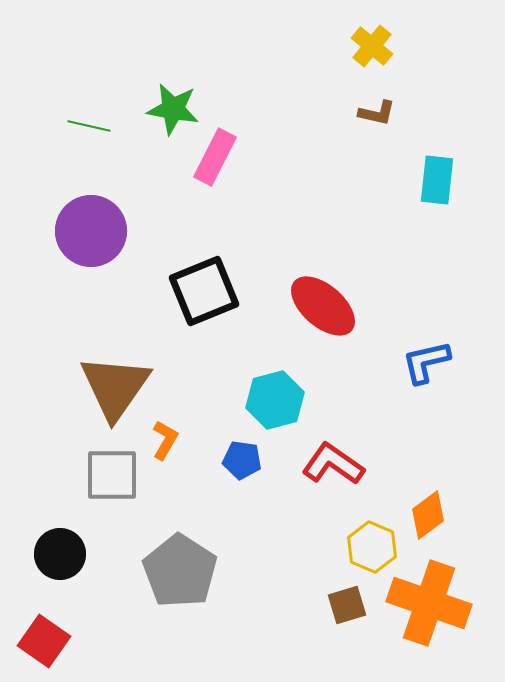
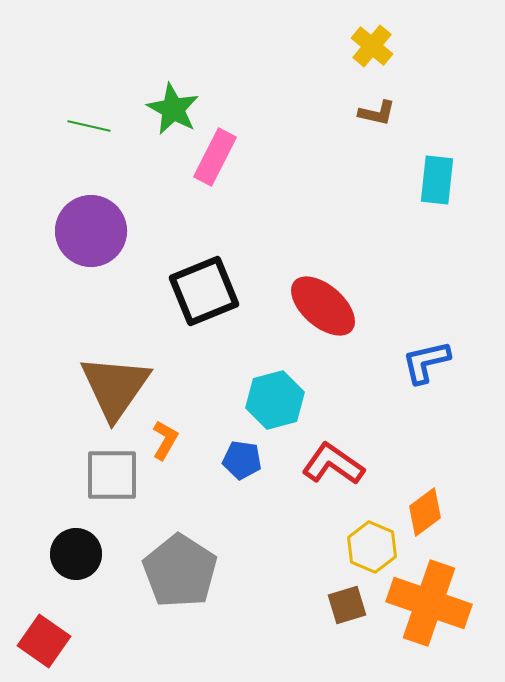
green star: rotated 18 degrees clockwise
orange diamond: moved 3 px left, 3 px up
black circle: moved 16 px right
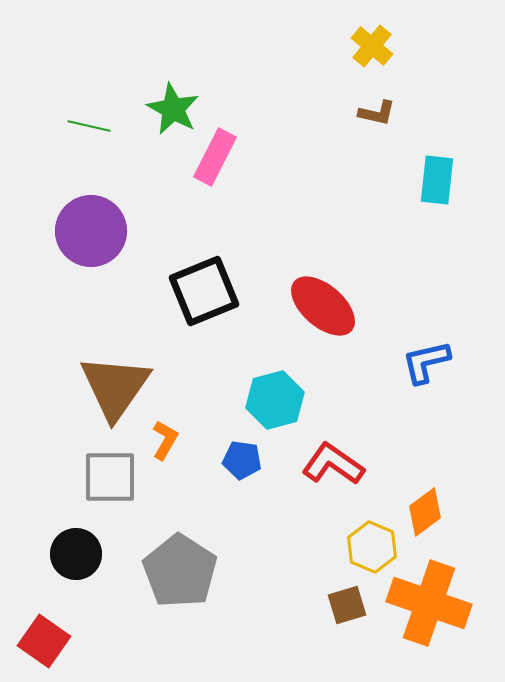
gray square: moved 2 px left, 2 px down
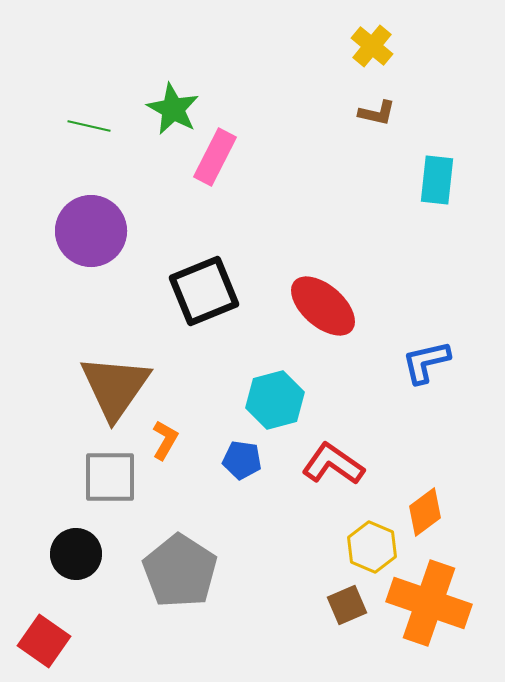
brown square: rotated 6 degrees counterclockwise
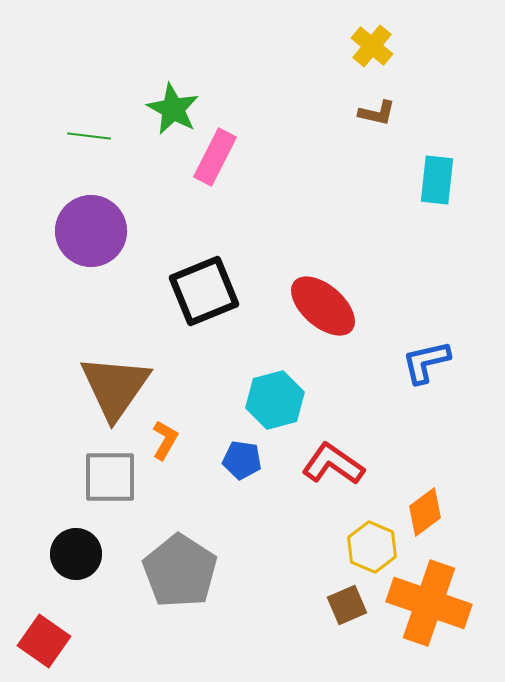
green line: moved 10 px down; rotated 6 degrees counterclockwise
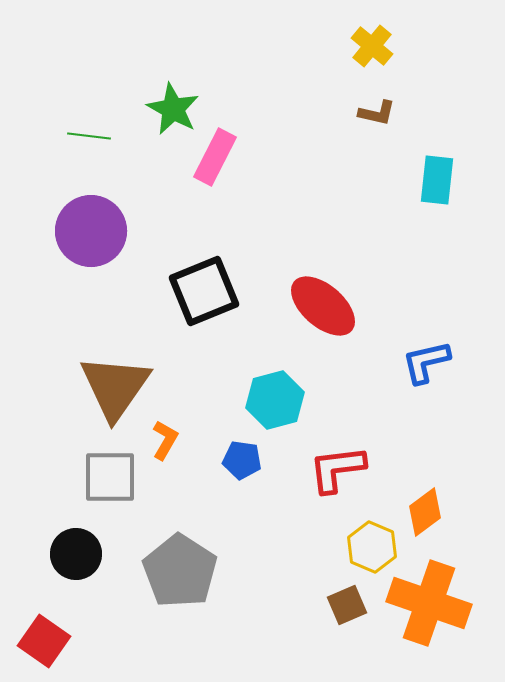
red L-shape: moved 4 px right, 5 px down; rotated 42 degrees counterclockwise
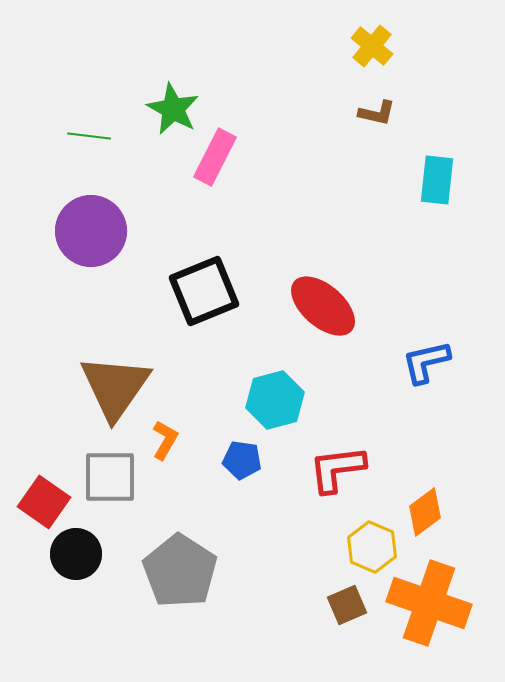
red square: moved 139 px up
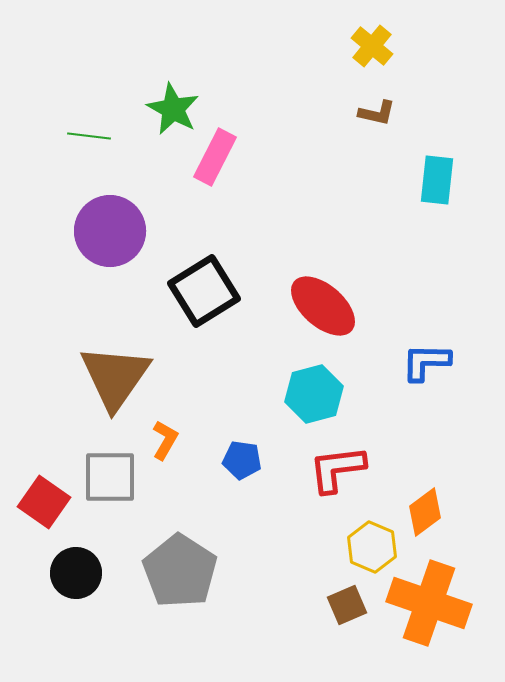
purple circle: moved 19 px right
black square: rotated 10 degrees counterclockwise
blue L-shape: rotated 14 degrees clockwise
brown triangle: moved 10 px up
cyan hexagon: moved 39 px right, 6 px up
black circle: moved 19 px down
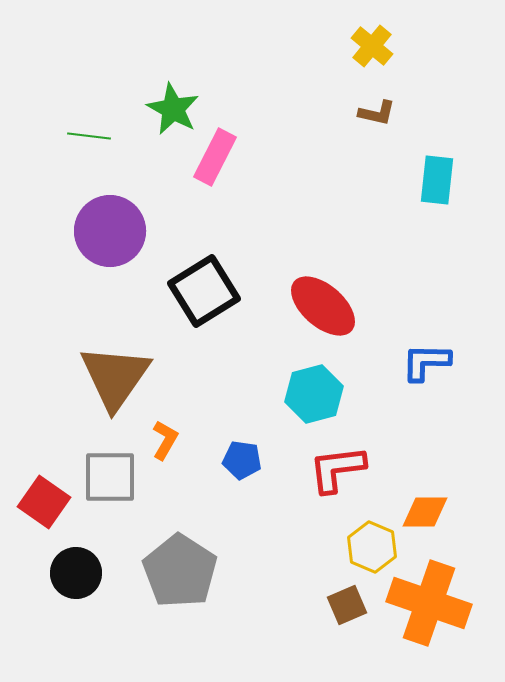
orange diamond: rotated 36 degrees clockwise
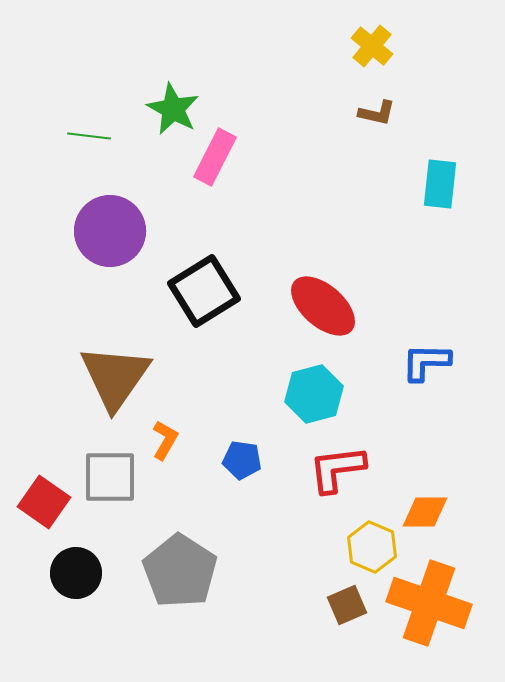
cyan rectangle: moved 3 px right, 4 px down
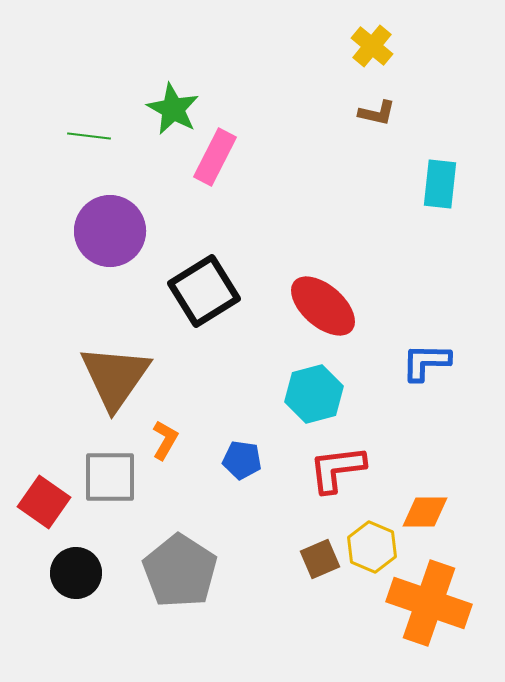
brown square: moved 27 px left, 46 px up
